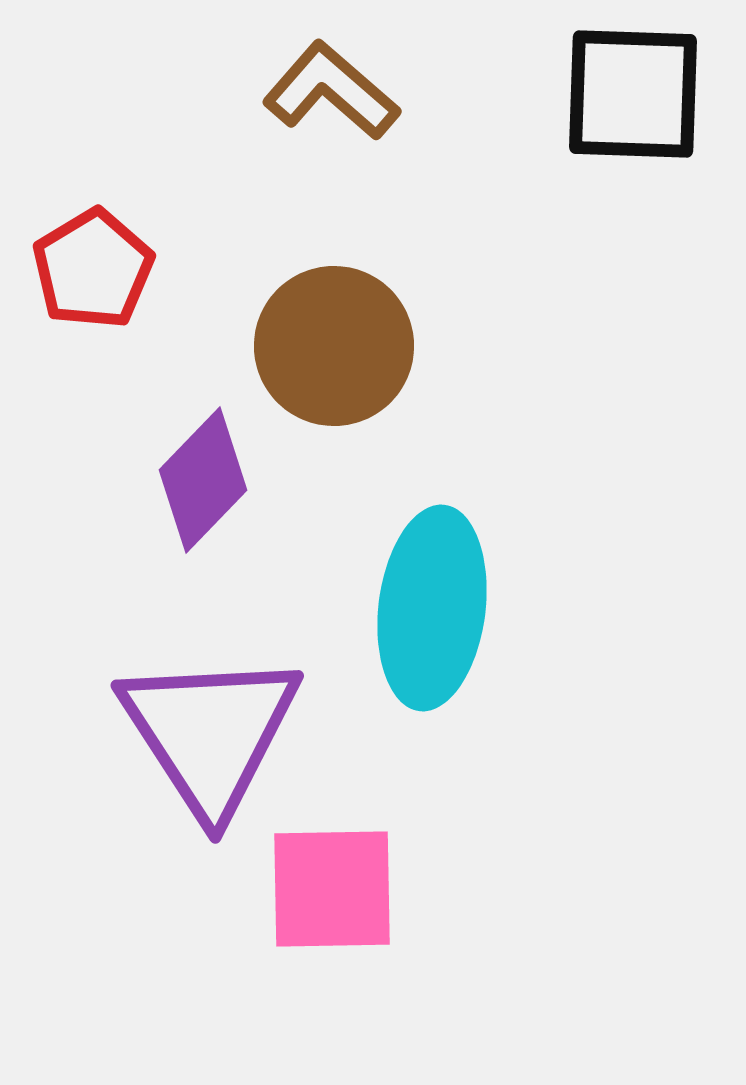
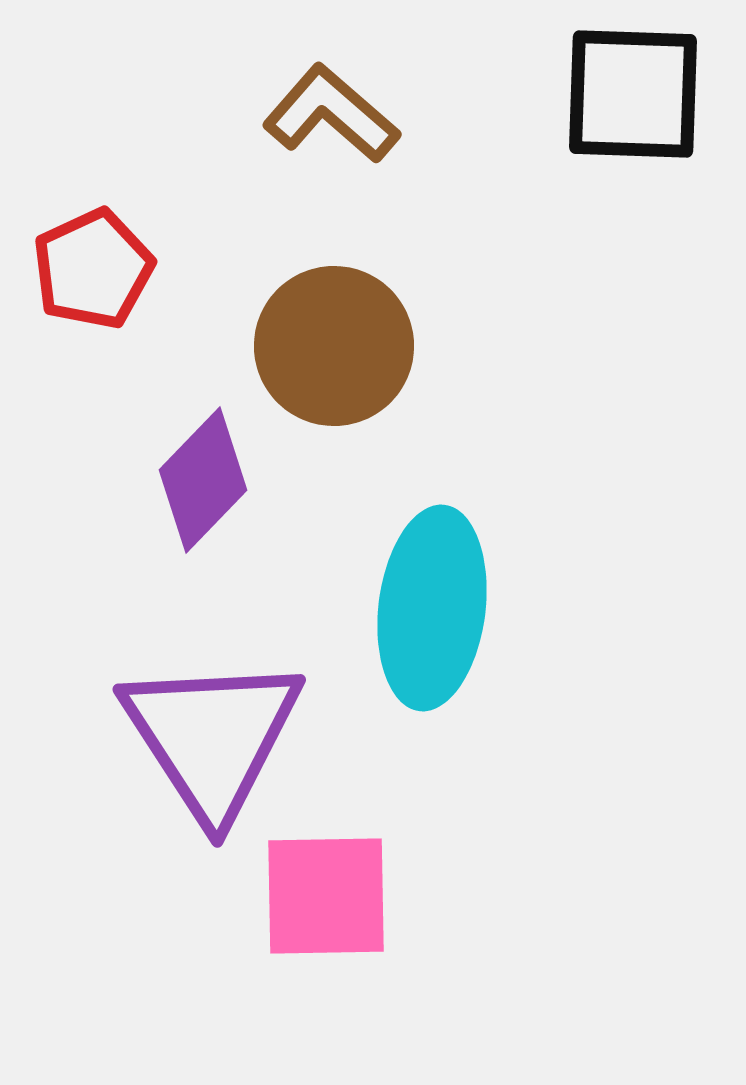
brown L-shape: moved 23 px down
red pentagon: rotated 6 degrees clockwise
purple triangle: moved 2 px right, 4 px down
pink square: moved 6 px left, 7 px down
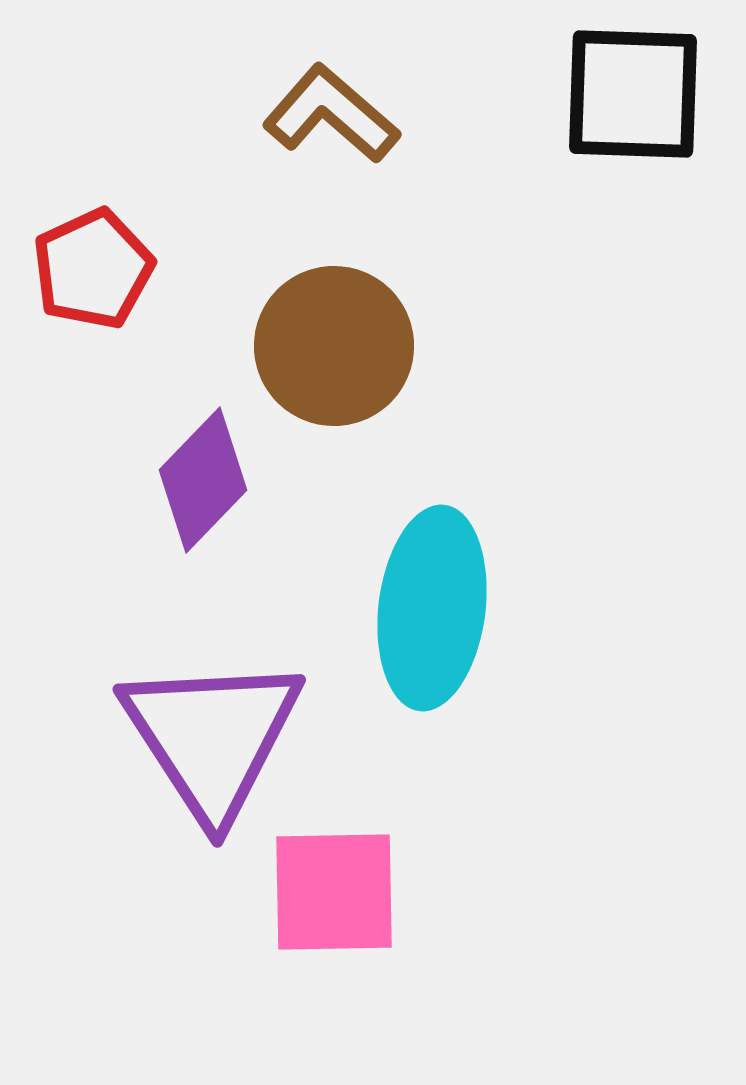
pink square: moved 8 px right, 4 px up
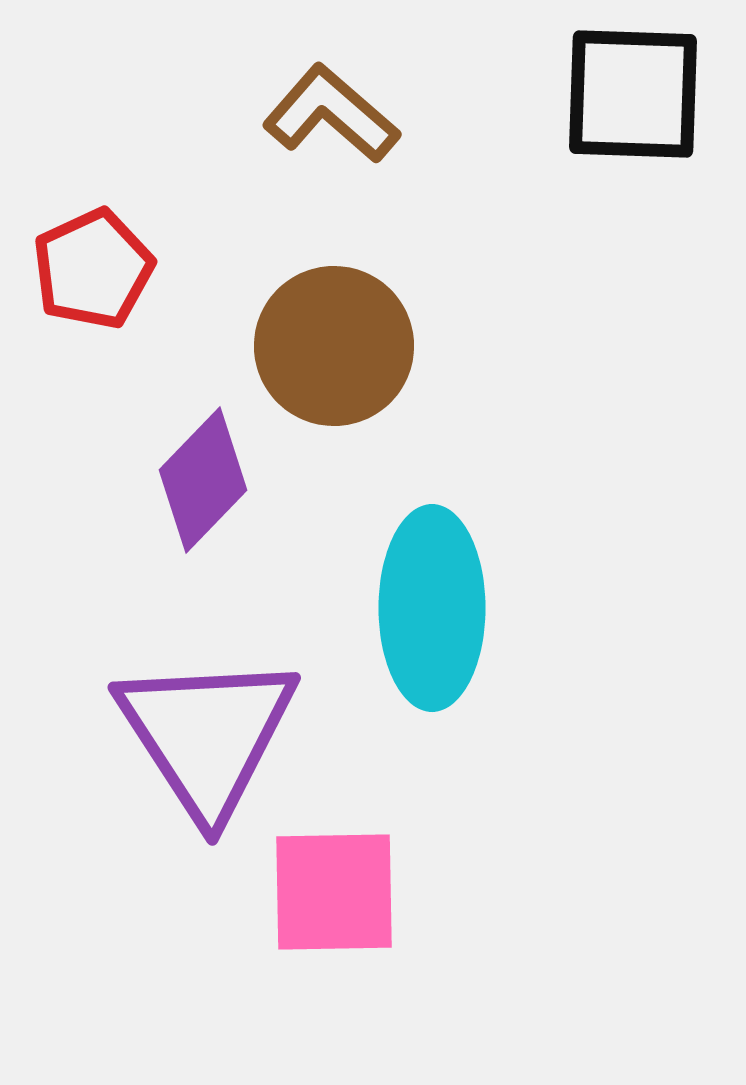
cyan ellipse: rotated 7 degrees counterclockwise
purple triangle: moved 5 px left, 2 px up
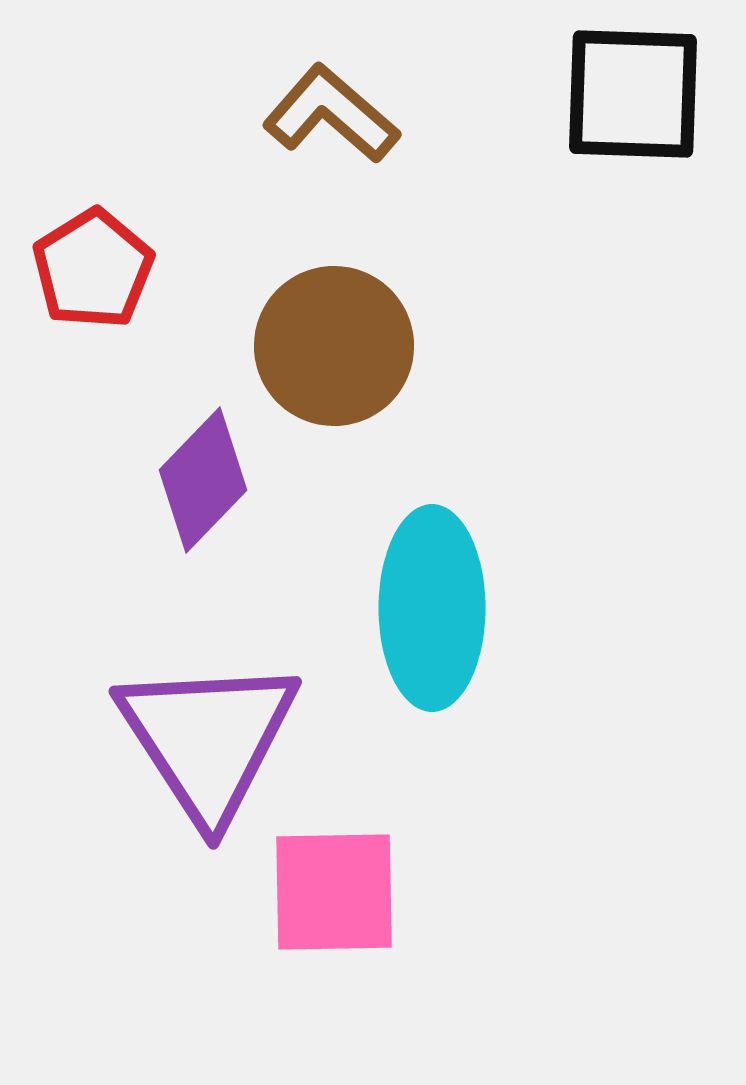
red pentagon: rotated 7 degrees counterclockwise
purple triangle: moved 1 px right, 4 px down
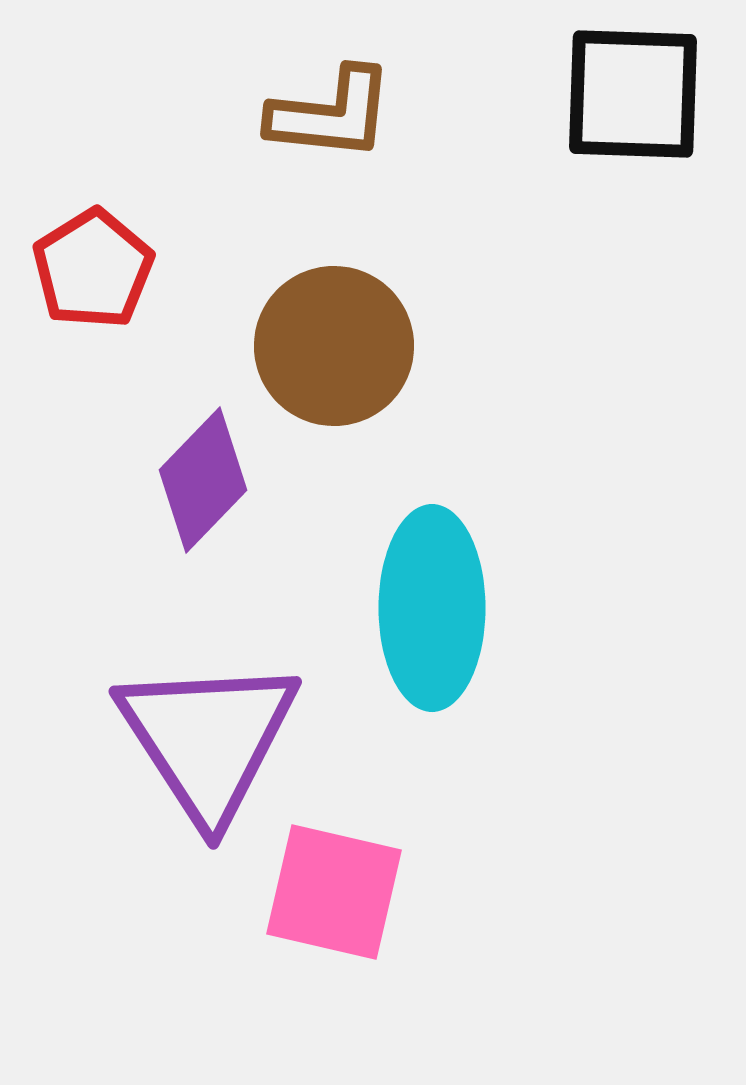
brown L-shape: rotated 145 degrees clockwise
pink square: rotated 14 degrees clockwise
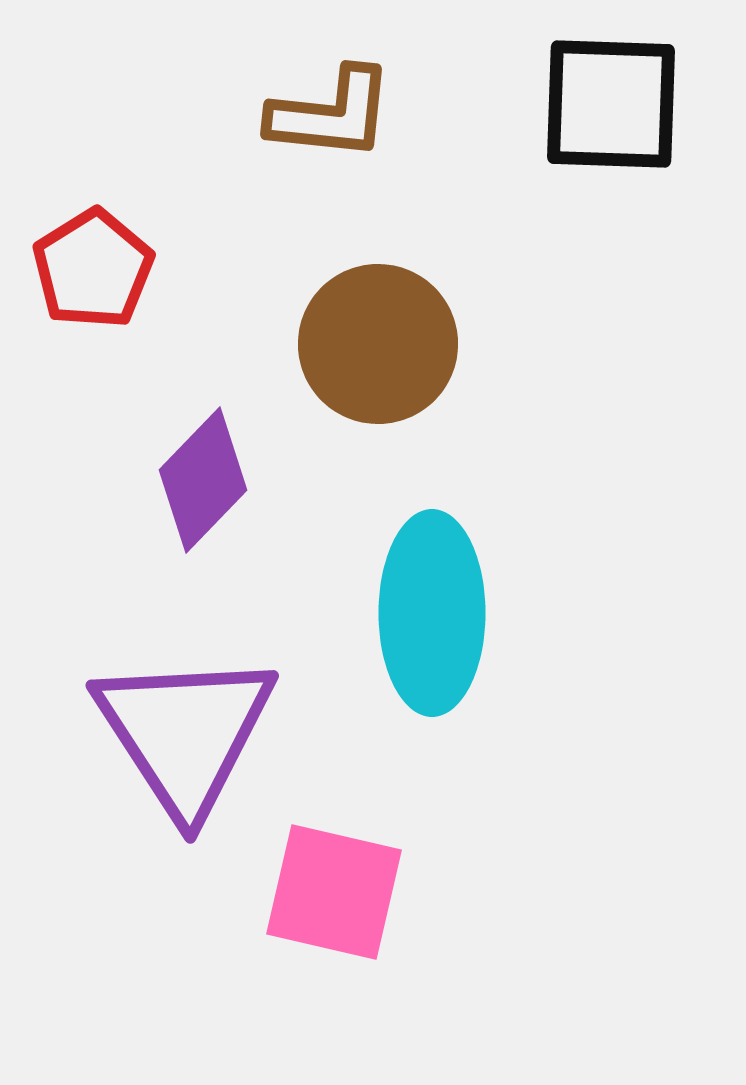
black square: moved 22 px left, 10 px down
brown circle: moved 44 px right, 2 px up
cyan ellipse: moved 5 px down
purple triangle: moved 23 px left, 6 px up
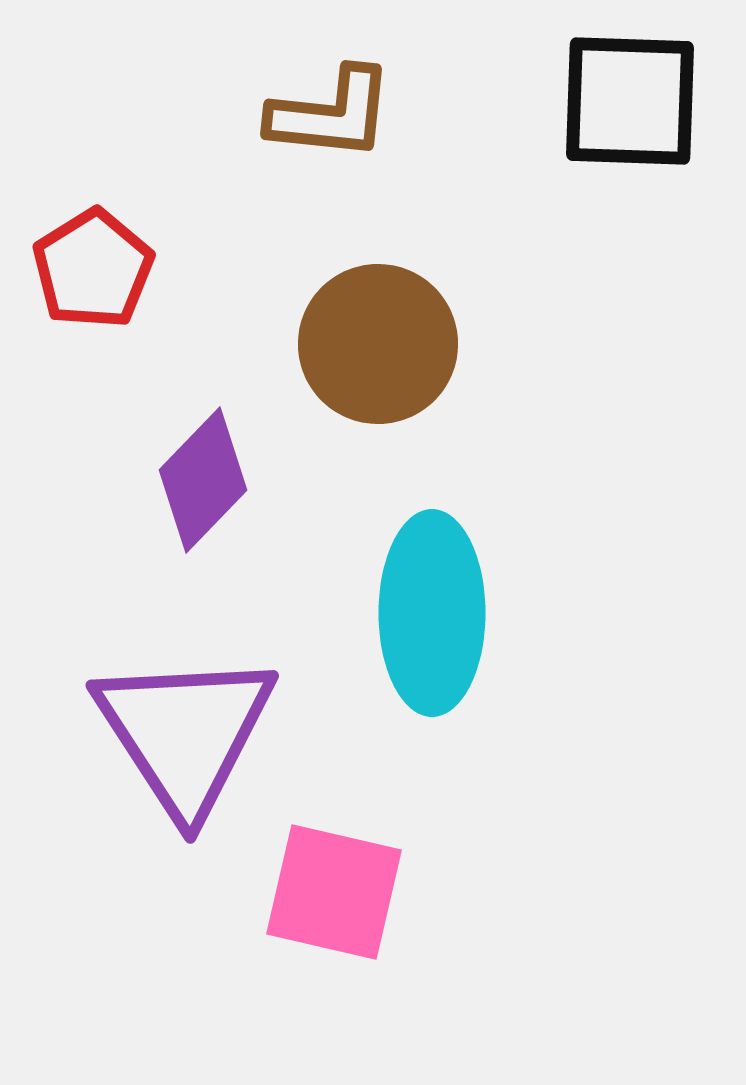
black square: moved 19 px right, 3 px up
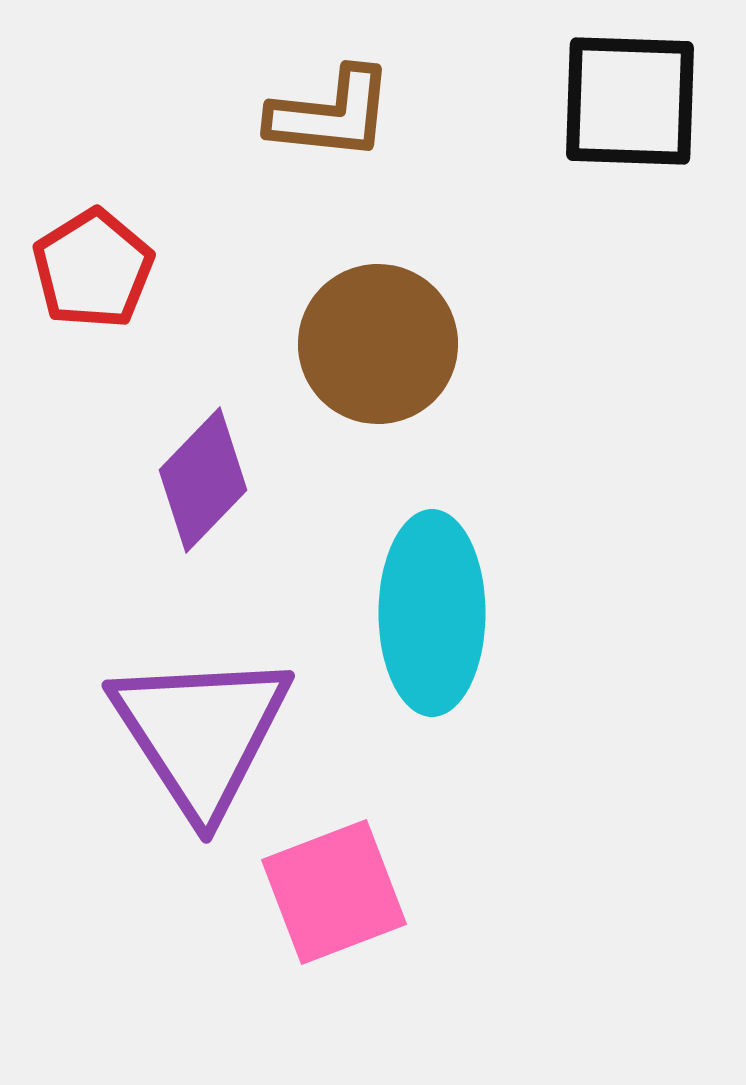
purple triangle: moved 16 px right
pink square: rotated 34 degrees counterclockwise
